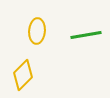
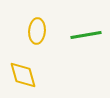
yellow diamond: rotated 60 degrees counterclockwise
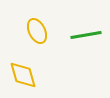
yellow ellipse: rotated 30 degrees counterclockwise
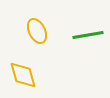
green line: moved 2 px right
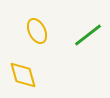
green line: rotated 28 degrees counterclockwise
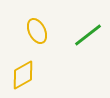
yellow diamond: rotated 76 degrees clockwise
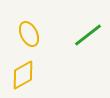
yellow ellipse: moved 8 px left, 3 px down
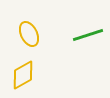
green line: rotated 20 degrees clockwise
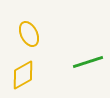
green line: moved 27 px down
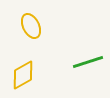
yellow ellipse: moved 2 px right, 8 px up
